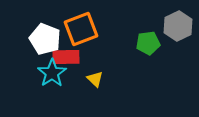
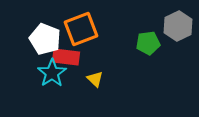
red rectangle: rotated 8 degrees clockwise
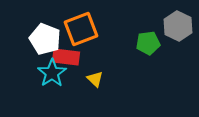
gray hexagon: rotated 8 degrees counterclockwise
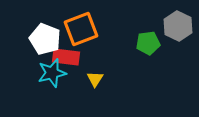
cyan star: rotated 20 degrees clockwise
yellow triangle: rotated 18 degrees clockwise
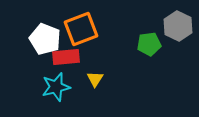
green pentagon: moved 1 px right, 1 px down
red rectangle: rotated 12 degrees counterclockwise
cyan star: moved 4 px right, 14 px down
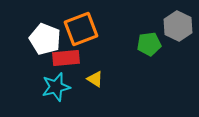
red rectangle: moved 1 px down
yellow triangle: rotated 30 degrees counterclockwise
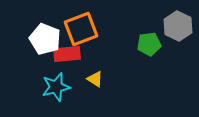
red rectangle: moved 1 px right, 4 px up
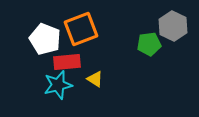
gray hexagon: moved 5 px left
red rectangle: moved 8 px down
cyan star: moved 2 px right, 2 px up
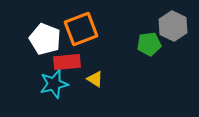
cyan star: moved 4 px left, 1 px up
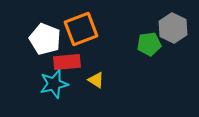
gray hexagon: moved 2 px down
yellow triangle: moved 1 px right, 1 px down
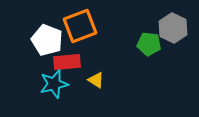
orange square: moved 1 px left, 3 px up
white pentagon: moved 2 px right, 1 px down
green pentagon: rotated 15 degrees clockwise
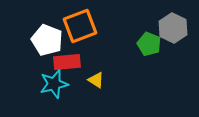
green pentagon: rotated 15 degrees clockwise
